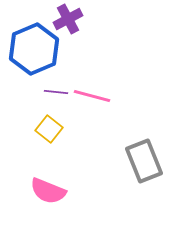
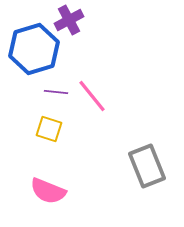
purple cross: moved 1 px right, 1 px down
blue hexagon: rotated 6 degrees clockwise
pink line: rotated 36 degrees clockwise
yellow square: rotated 20 degrees counterclockwise
gray rectangle: moved 3 px right, 5 px down
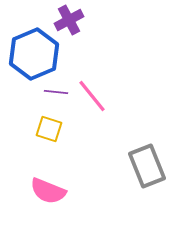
blue hexagon: moved 5 px down; rotated 6 degrees counterclockwise
